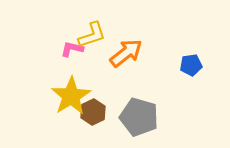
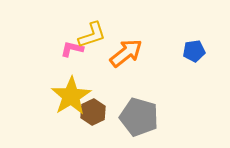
blue pentagon: moved 3 px right, 14 px up
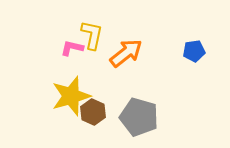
yellow L-shape: rotated 60 degrees counterclockwise
pink L-shape: moved 1 px up
yellow star: rotated 15 degrees clockwise
brown hexagon: rotated 10 degrees counterclockwise
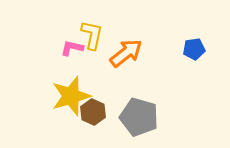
blue pentagon: moved 2 px up
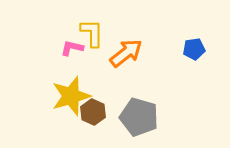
yellow L-shape: moved 2 px up; rotated 12 degrees counterclockwise
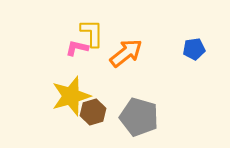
pink L-shape: moved 5 px right
brown hexagon: rotated 20 degrees clockwise
